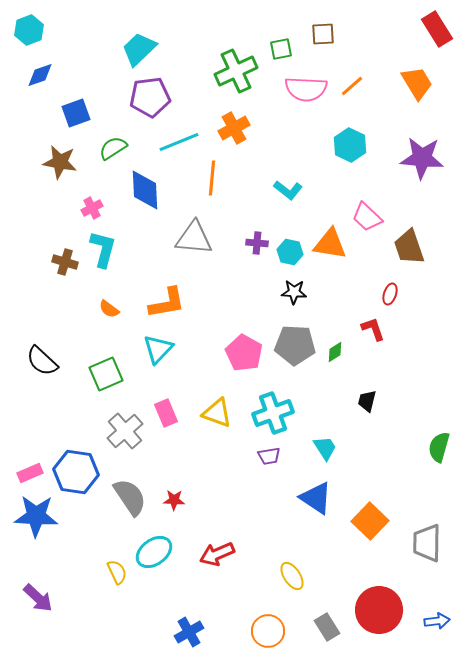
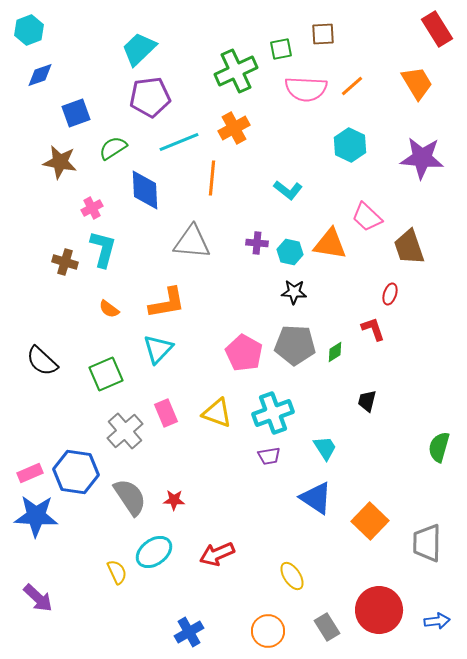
gray triangle at (194, 238): moved 2 px left, 4 px down
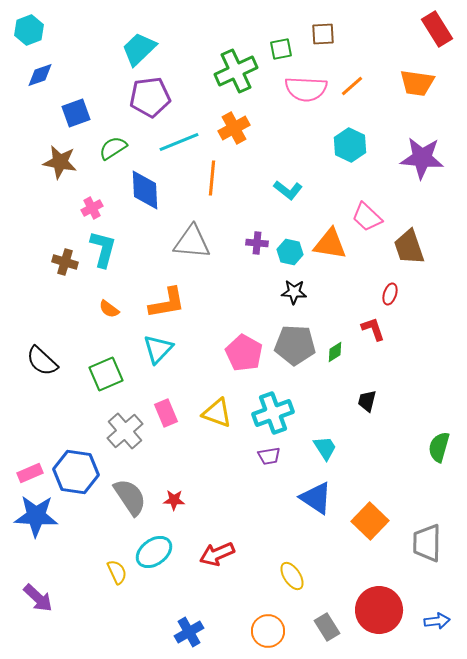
orange trapezoid at (417, 83): rotated 129 degrees clockwise
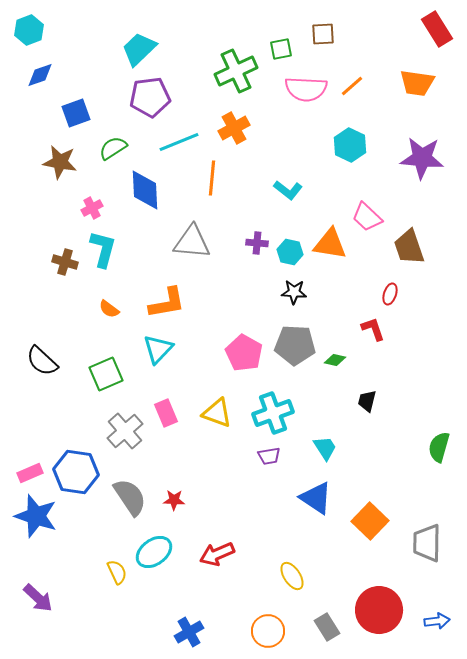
green diamond at (335, 352): moved 8 px down; rotated 45 degrees clockwise
blue star at (36, 516): rotated 15 degrees clockwise
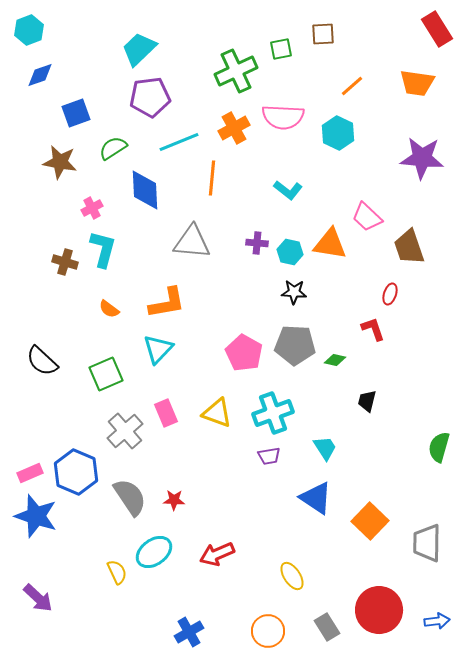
pink semicircle at (306, 89): moved 23 px left, 28 px down
cyan hexagon at (350, 145): moved 12 px left, 12 px up
blue hexagon at (76, 472): rotated 15 degrees clockwise
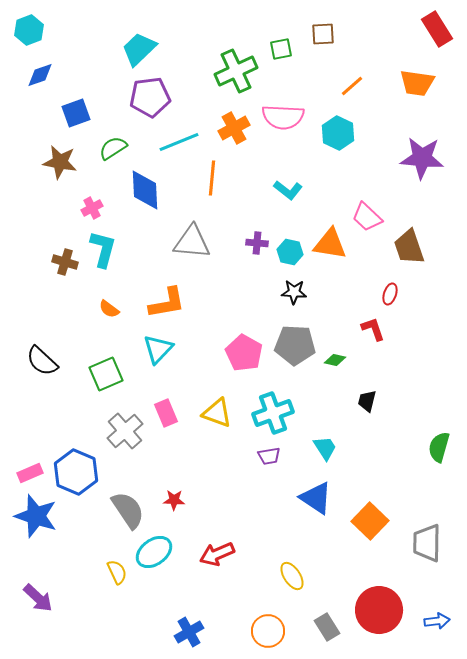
gray semicircle at (130, 497): moved 2 px left, 13 px down
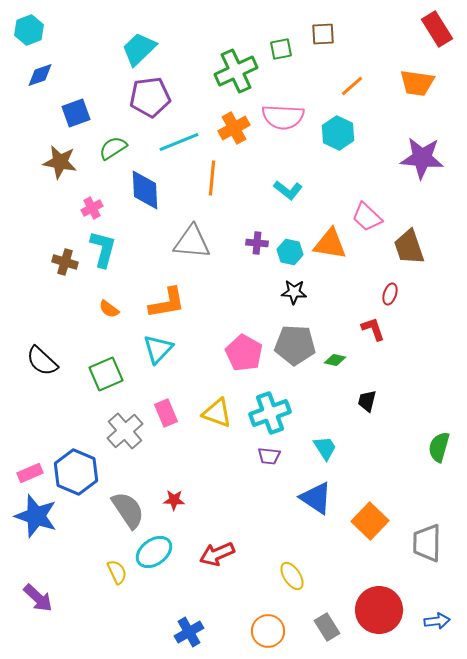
cyan cross at (273, 413): moved 3 px left
purple trapezoid at (269, 456): rotated 15 degrees clockwise
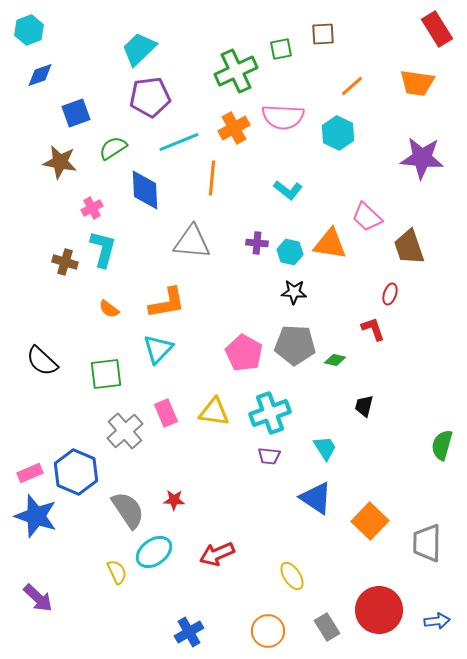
green square at (106, 374): rotated 16 degrees clockwise
black trapezoid at (367, 401): moved 3 px left, 5 px down
yellow triangle at (217, 413): moved 3 px left, 1 px up; rotated 12 degrees counterclockwise
green semicircle at (439, 447): moved 3 px right, 2 px up
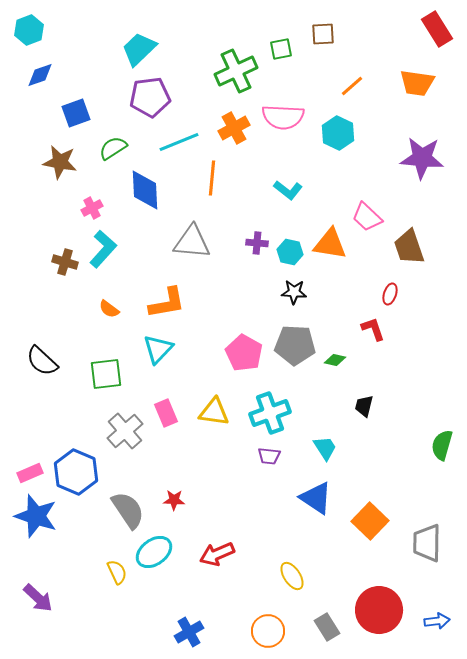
cyan L-shape at (103, 249): rotated 27 degrees clockwise
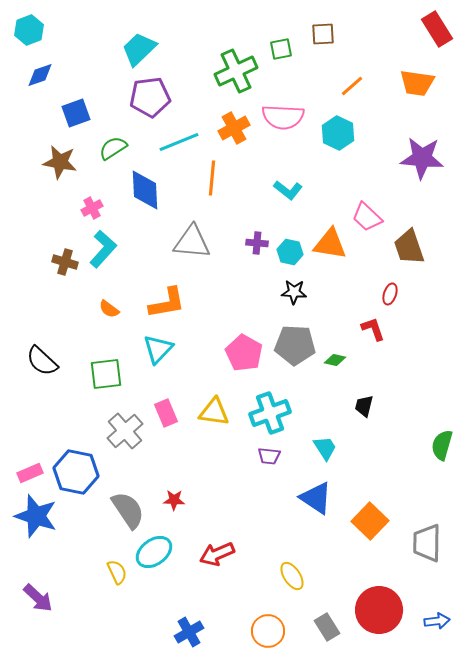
blue hexagon at (76, 472): rotated 12 degrees counterclockwise
